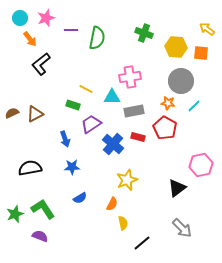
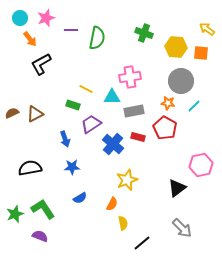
black L-shape: rotated 10 degrees clockwise
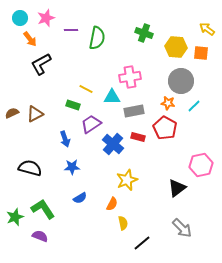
black semicircle: rotated 25 degrees clockwise
green star: moved 3 px down
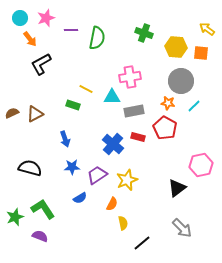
purple trapezoid: moved 6 px right, 51 px down
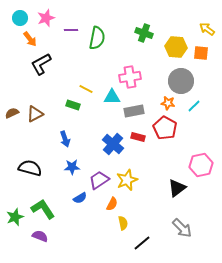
purple trapezoid: moved 2 px right, 5 px down
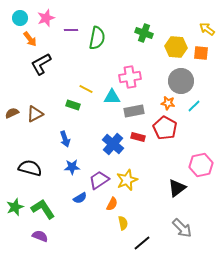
green star: moved 10 px up
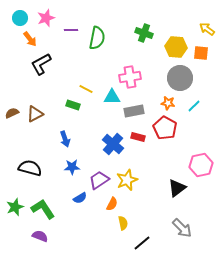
gray circle: moved 1 px left, 3 px up
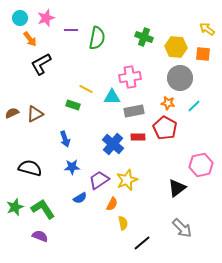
green cross: moved 4 px down
orange square: moved 2 px right, 1 px down
red rectangle: rotated 16 degrees counterclockwise
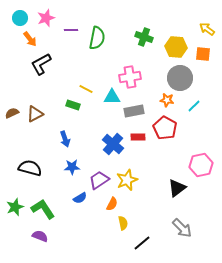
orange star: moved 1 px left, 3 px up
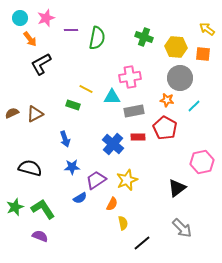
pink hexagon: moved 1 px right, 3 px up
purple trapezoid: moved 3 px left
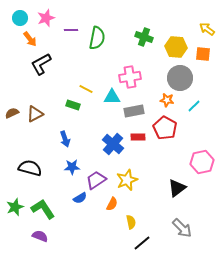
yellow semicircle: moved 8 px right, 1 px up
